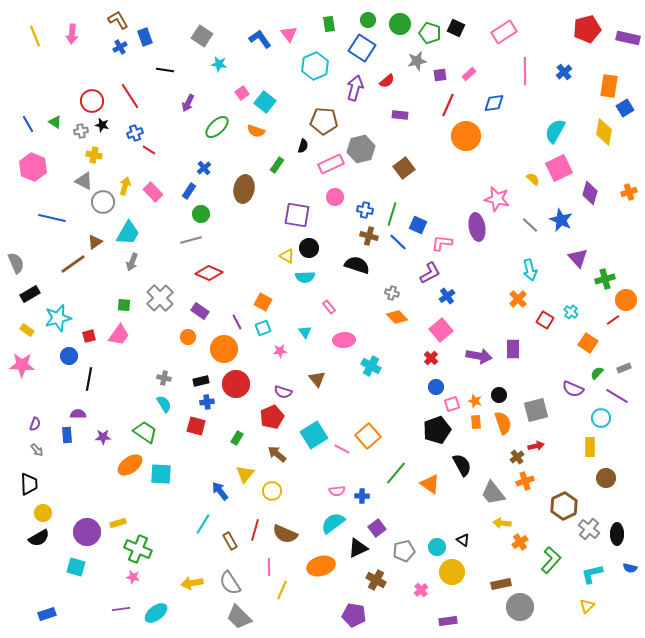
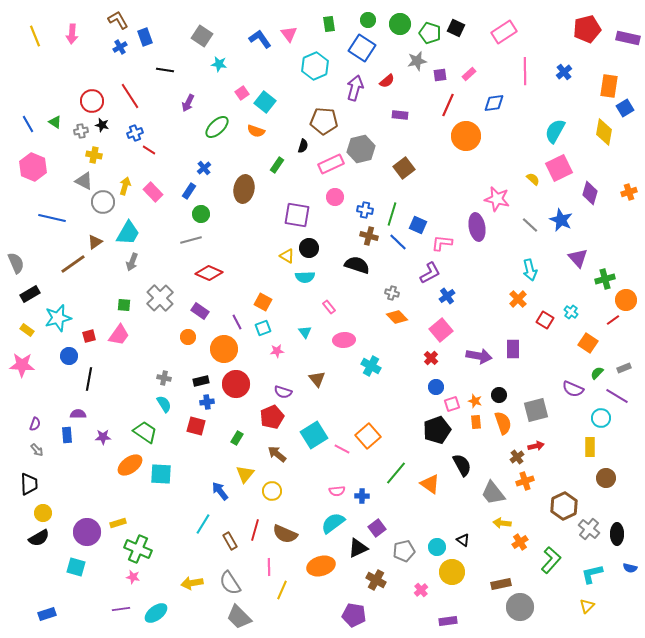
pink star at (280, 351): moved 3 px left
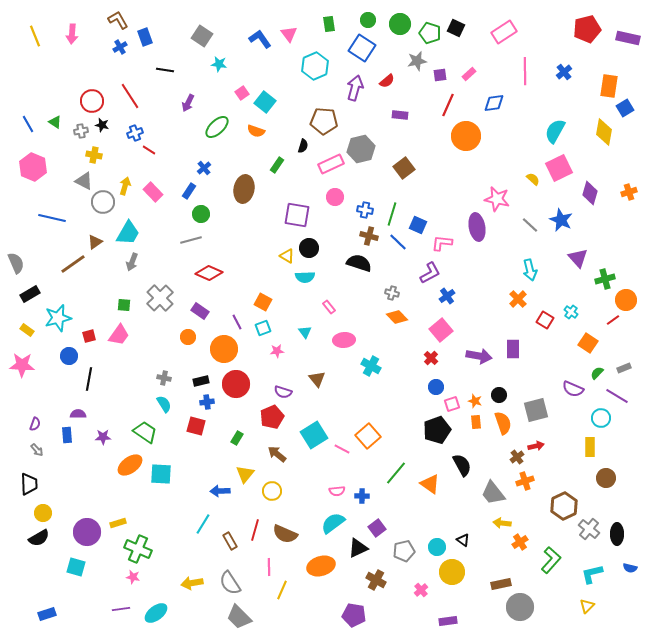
black semicircle at (357, 265): moved 2 px right, 2 px up
blue arrow at (220, 491): rotated 54 degrees counterclockwise
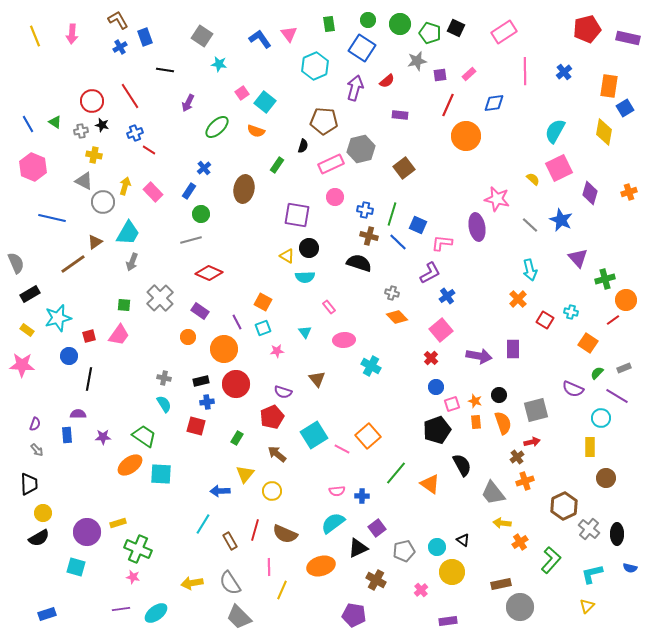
cyan cross at (571, 312): rotated 24 degrees counterclockwise
green trapezoid at (145, 432): moved 1 px left, 4 px down
red arrow at (536, 446): moved 4 px left, 4 px up
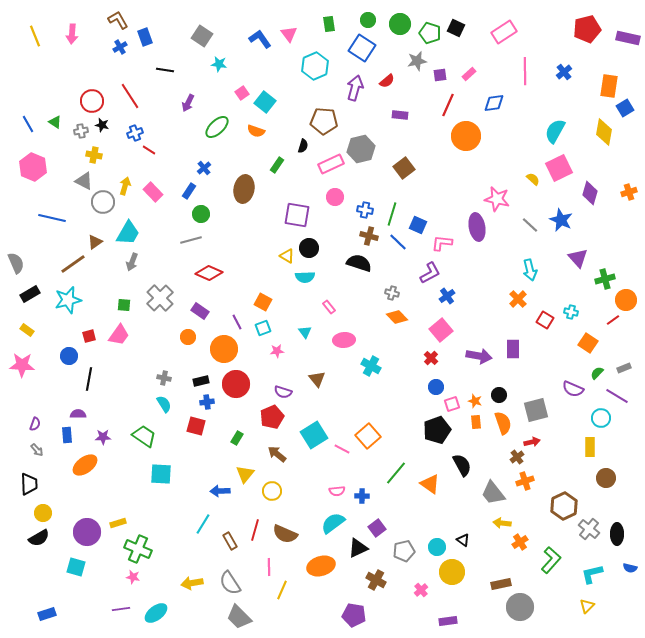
cyan star at (58, 318): moved 10 px right, 18 px up
orange ellipse at (130, 465): moved 45 px left
